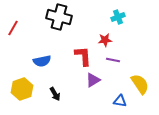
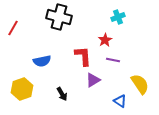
red star: rotated 24 degrees counterclockwise
black arrow: moved 7 px right
blue triangle: rotated 24 degrees clockwise
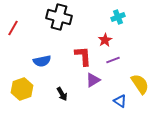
purple line: rotated 32 degrees counterclockwise
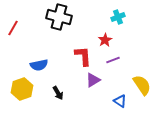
blue semicircle: moved 3 px left, 4 px down
yellow semicircle: moved 2 px right, 1 px down
black arrow: moved 4 px left, 1 px up
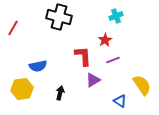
cyan cross: moved 2 px left, 1 px up
blue semicircle: moved 1 px left, 1 px down
yellow hexagon: rotated 10 degrees clockwise
black arrow: moved 2 px right; rotated 136 degrees counterclockwise
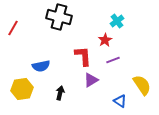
cyan cross: moved 1 px right, 5 px down; rotated 16 degrees counterclockwise
blue semicircle: moved 3 px right
purple triangle: moved 2 px left
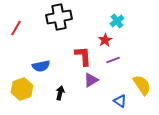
black cross: rotated 25 degrees counterclockwise
red line: moved 3 px right
yellow hexagon: rotated 10 degrees counterclockwise
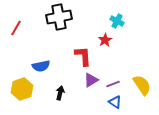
cyan cross: rotated 24 degrees counterclockwise
purple line: moved 24 px down
blue triangle: moved 5 px left, 1 px down
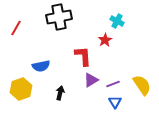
yellow hexagon: moved 1 px left
blue triangle: rotated 24 degrees clockwise
